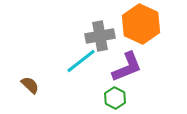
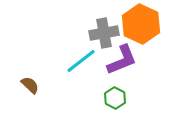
gray cross: moved 4 px right, 3 px up
purple L-shape: moved 5 px left, 7 px up
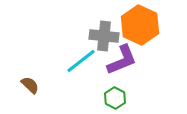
orange hexagon: moved 1 px left, 1 px down
gray cross: moved 3 px down; rotated 16 degrees clockwise
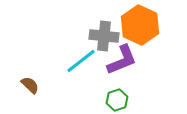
green hexagon: moved 2 px right, 2 px down; rotated 15 degrees clockwise
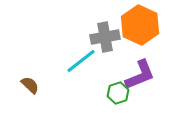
gray cross: moved 1 px right, 1 px down; rotated 16 degrees counterclockwise
purple L-shape: moved 18 px right, 15 px down
green hexagon: moved 1 px right, 7 px up
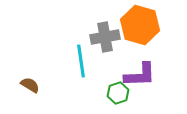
orange hexagon: rotated 9 degrees counterclockwise
cyan line: rotated 60 degrees counterclockwise
purple L-shape: rotated 20 degrees clockwise
brown semicircle: rotated 12 degrees counterclockwise
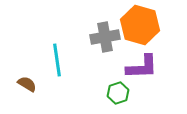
cyan line: moved 24 px left, 1 px up
purple L-shape: moved 2 px right, 8 px up
brown semicircle: moved 3 px left, 1 px up
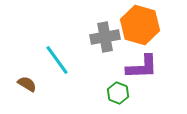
cyan line: rotated 28 degrees counterclockwise
green hexagon: rotated 20 degrees counterclockwise
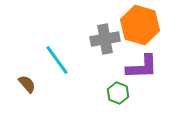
gray cross: moved 2 px down
brown semicircle: rotated 18 degrees clockwise
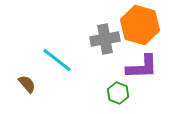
cyan line: rotated 16 degrees counterclockwise
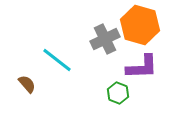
gray cross: rotated 16 degrees counterclockwise
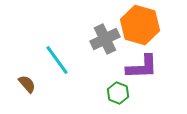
cyan line: rotated 16 degrees clockwise
